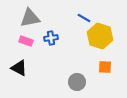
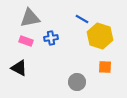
blue line: moved 2 px left, 1 px down
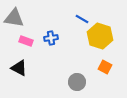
gray triangle: moved 16 px left; rotated 20 degrees clockwise
orange square: rotated 24 degrees clockwise
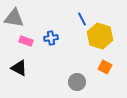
blue line: rotated 32 degrees clockwise
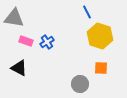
blue line: moved 5 px right, 7 px up
blue cross: moved 4 px left, 4 px down; rotated 24 degrees counterclockwise
orange square: moved 4 px left, 1 px down; rotated 24 degrees counterclockwise
gray circle: moved 3 px right, 2 px down
